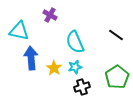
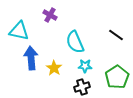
cyan star: moved 10 px right, 1 px up; rotated 16 degrees clockwise
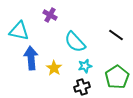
cyan semicircle: rotated 20 degrees counterclockwise
cyan star: rotated 16 degrees counterclockwise
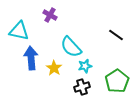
cyan semicircle: moved 4 px left, 5 px down
green pentagon: moved 4 px down
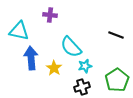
purple cross: rotated 24 degrees counterclockwise
black line: rotated 14 degrees counterclockwise
green pentagon: moved 1 px up
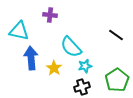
black line: rotated 14 degrees clockwise
